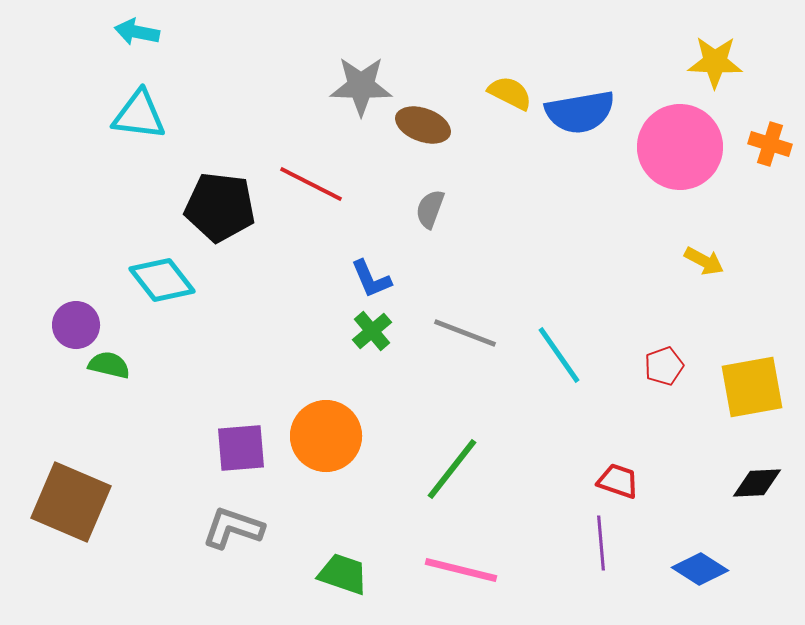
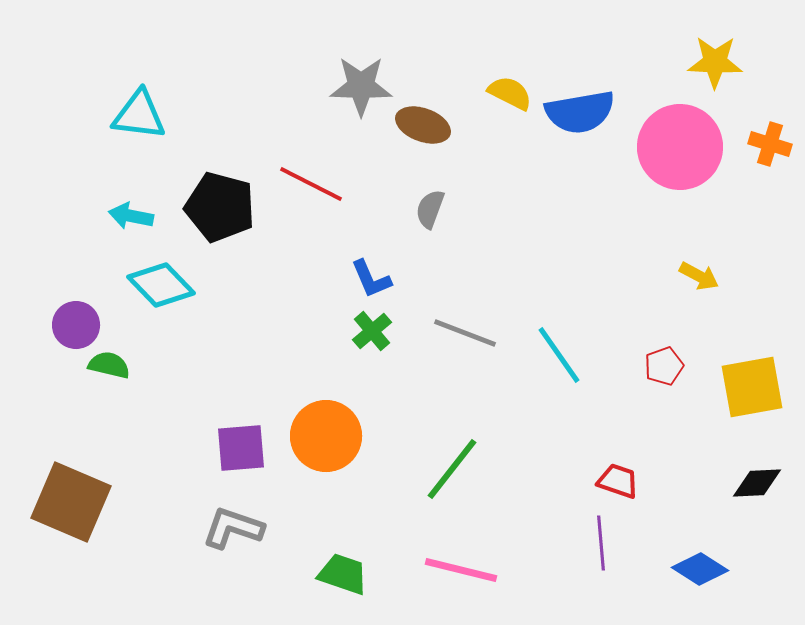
cyan arrow: moved 6 px left, 184 px down
black pentagon: rotated 8 degrees clockwise
yellow arrow: moved 5 px left, 15 px down
cyan diamond: moved 1 px left, 5 px down; rotated 6 degrees counterclockwise
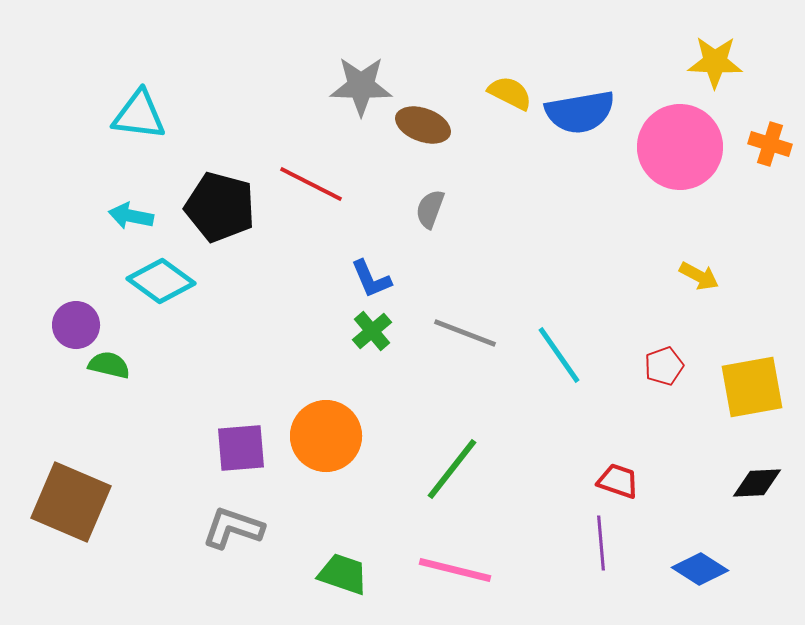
cyan diamond: moved 4 px up; rotated 10 degrees counterclockwise
pink line: moved 6 px left
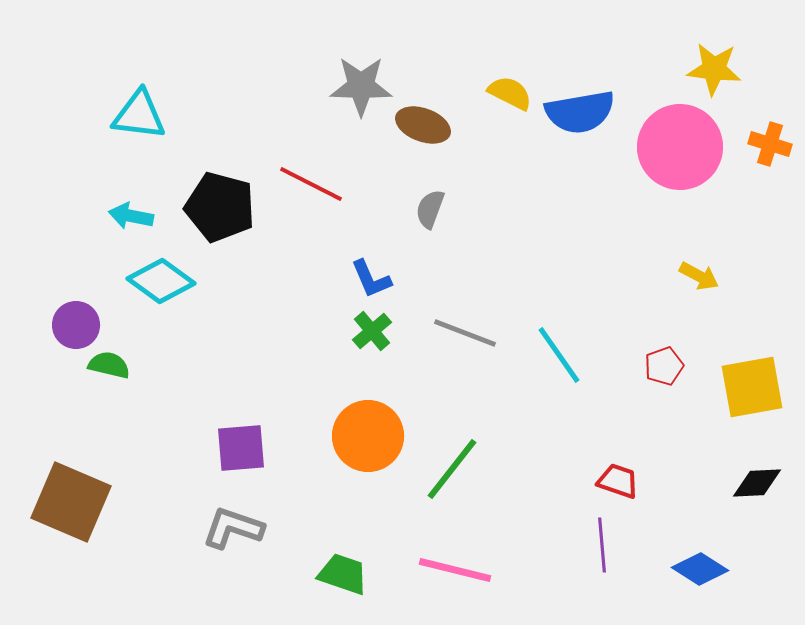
yellow star: moved 1 px left, 7 px down; rotated 4 degrees clockwise
orange circle: moved 42 px right
purple line: moved 1 px right, 2 px down
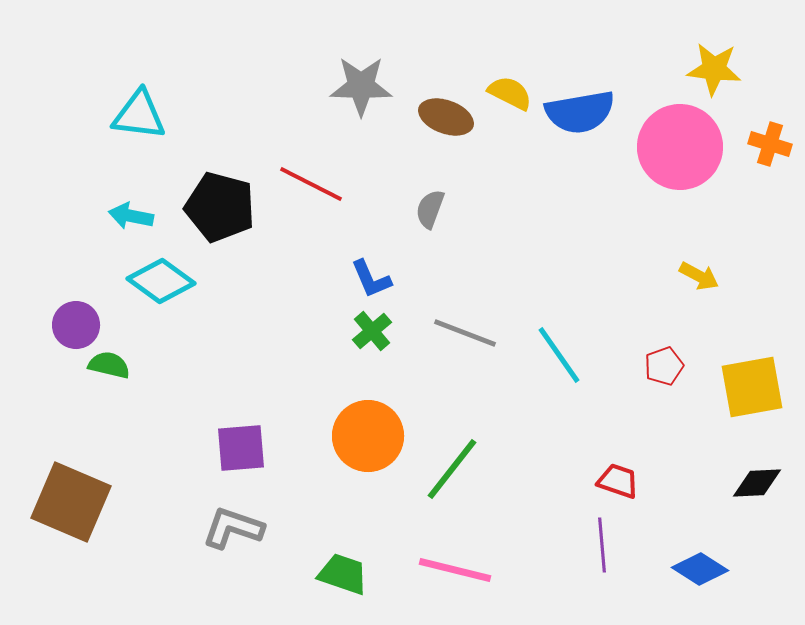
brown ellipse: moved 23 px right, 8 px up
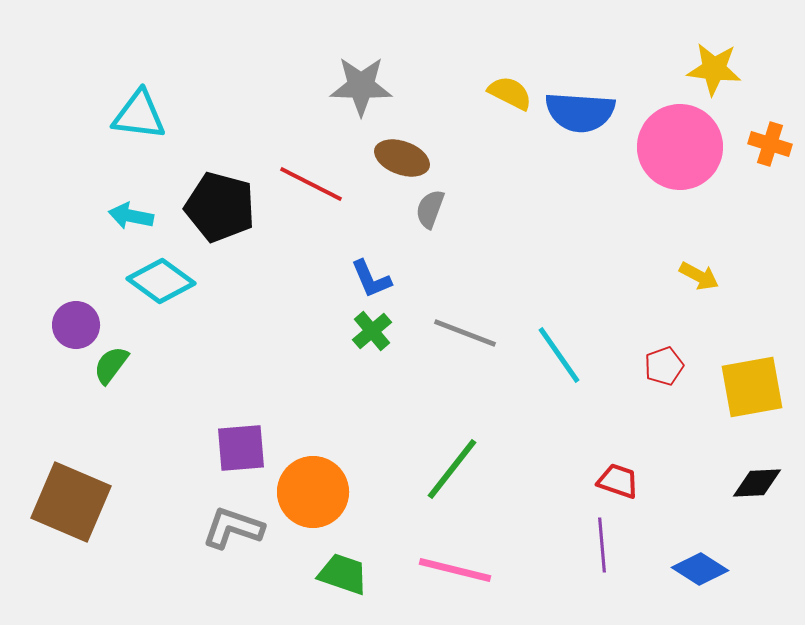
blue semicircle: rotated 14 degrees clockwise
brown ellipse: moved 44 px left, 41 px down
green semicircle: moved 2 px right; rotated 66 degrees counterclockwise
orange circle: moved 55 px left, 56 px down
